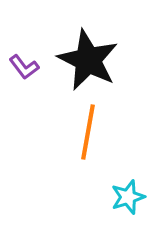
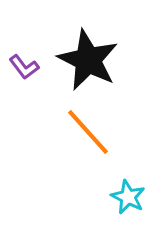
orange line: rotated 52 degrees counterclockwise
cyan star: rotated 28 degrees counterclockwise
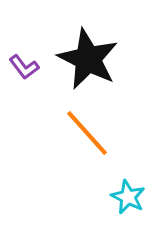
black star: moved 1 px up
orange line: moved 1 px left, 1 px down
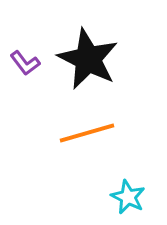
purple L-shape: moved 1 px right, 4 px up
orange line: rotated 64 degrees counterclockwise
